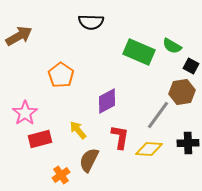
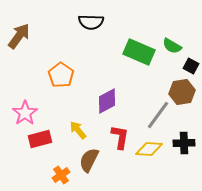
brown arrow: rotated 24 degrees counterclockwise
black cross: moved 4 px left
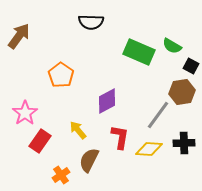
red rectangle: moved 2 px down; rotated 40 degrees counterclockwise
